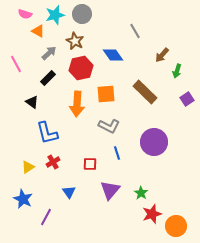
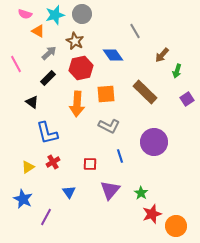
blue line: moved 3 px right, 3 px down
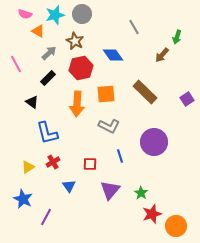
gray line: moved 1 px left, 4 px up
green arrow: moved 34 px up
blue triangle: moved 6 px up
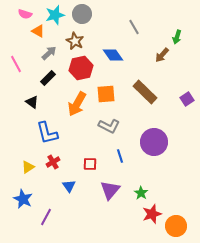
orange arrow: rotated 25 degrees clockwise
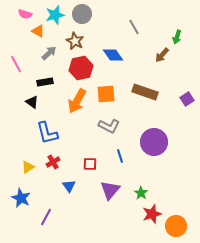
black rectangle: moved 3 px left, 4 px down; rotated 35 degrees clockwise
brown rectangle: rotated 25 degrees counterclockwise
orange arrow: moved 3 px up
blue star: moved 2 px left, 1 px up
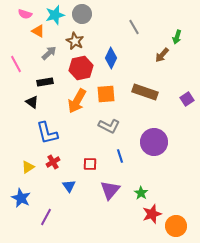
blue diamond: moved 2 px left, 3 px down; rotated 60 degrees clockwise
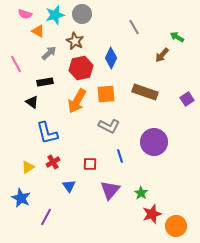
green arrow: rotated 104 degrees clockwise
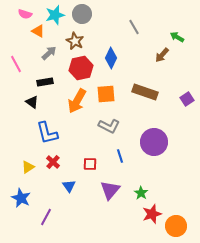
red cross: rotated 16 degrees counterclockwise
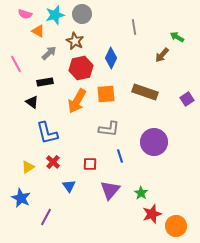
gray line: rotated 21 degrees clockwise
gray L-shape: moved 3 px down; rotated 20 degrees counterclockwise
